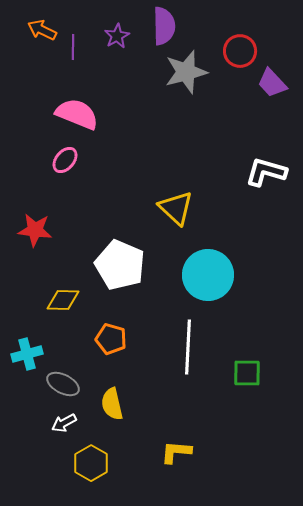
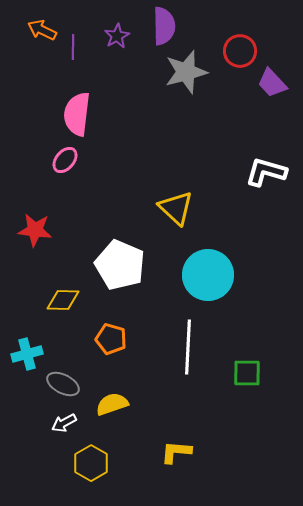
pink semicircle: rotated 105 degrees counterclockwise
yellow semicircle: rotated 84 degrees clockwise
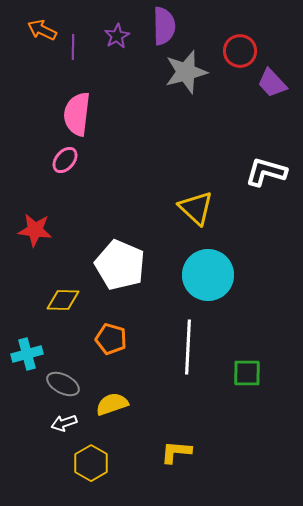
yellow triangle: moved 20 px right
white arrow: rotated 10 degrees clockwise
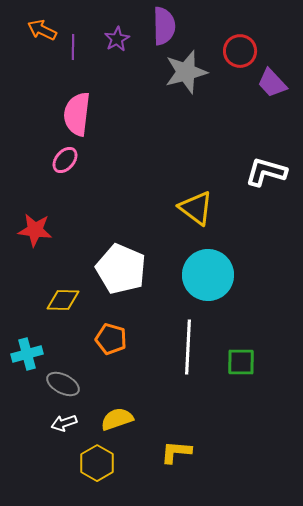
purple star: moved 3 px down
yellow triangle: rotated 6 degrees counterclockwise
white pentagon: moved 1 px right, 4 px down
green square: moved 6 px left, 11 px up
yellow semicircle: moved 5 px right, 15 px down
yellow hexagon: moved 6 px right
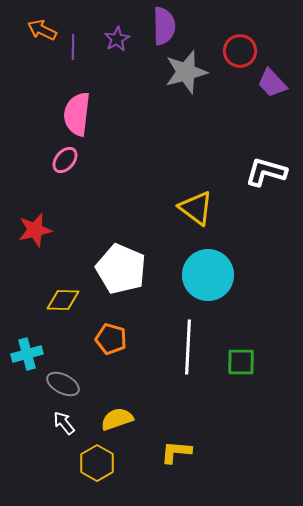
red star: rotated 20 degrees counterclockwise
white arrow: rotated 70 degrees clockwise
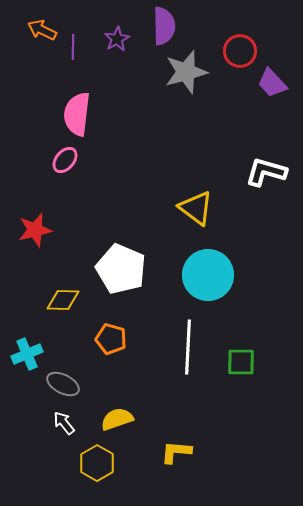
cyan cross: rotated 8 degrees counterclockwise
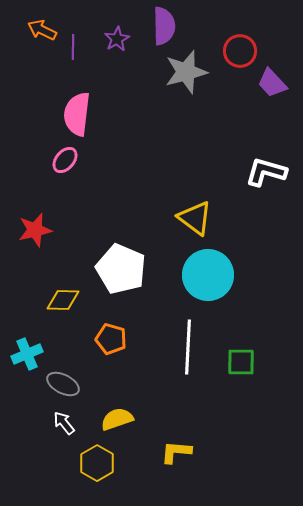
yellow triangle: moved 1 px left, 10 px down
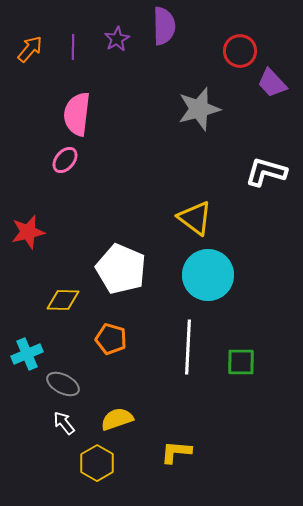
orange arrow: moved 12 px left, 19 px down; rotated 104 degrees clockwise
gray star: moved 13 px right, 37 px down
red star: moved 7 px left, 2 px down
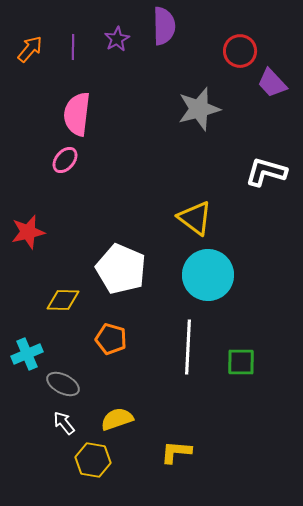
yellow hexagon: moved 4 px left, 3 px up; rotated 20 degrees counterclockwise
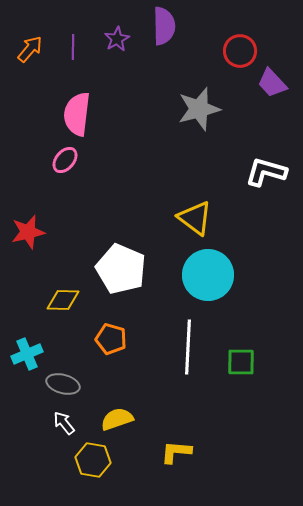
gray ellipse: rotated 12 degrees counterclockwise
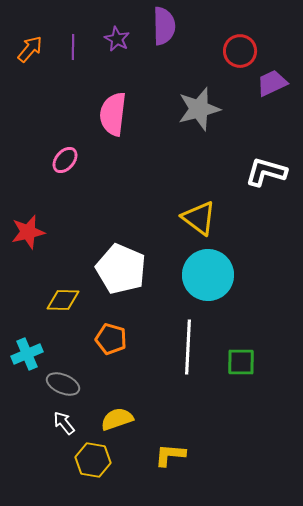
purple star: rotated 15 degrees counterclockwise
purple trapezoid: rotated 108 degrees clockwise
pink semicircle: moved 36 px right
yellow triangle: moved 4 px right
gray ellipse: rotated 8 degrees clockwise
yellow L-shape: moved 6 px left, 3 px down
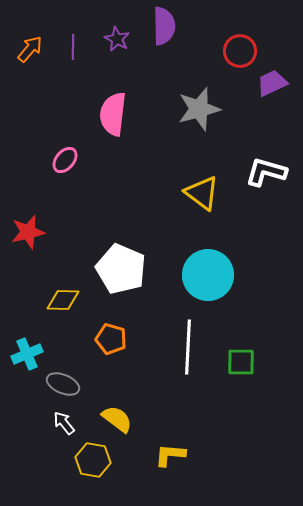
yellow triangle: moved 3 px right, 25 px up
yellow semicircle: rotated 56 degrees clockwise
